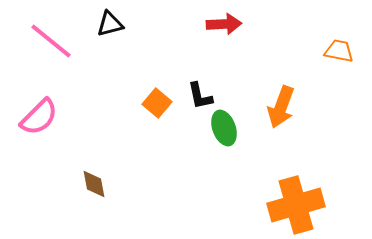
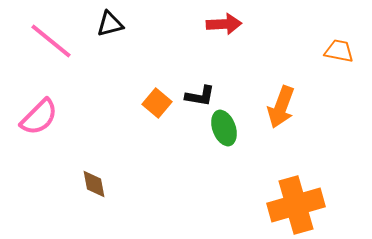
black L-shape: rotated 68 degrees counterclockwise
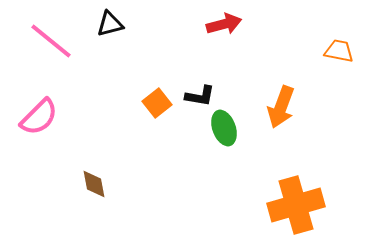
red arrow: rotated 12 degrees counterclockwise
orange square: rotated 12 degrees clockwise
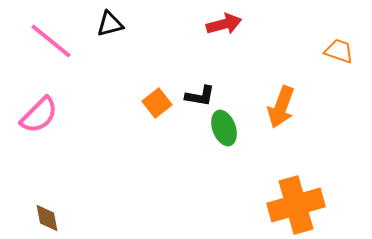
orange trapezoid: rotated 8 degrees clockwise
pink semicircle: moved 2 px up
brown diamond: moved 47 px left, 34 px down
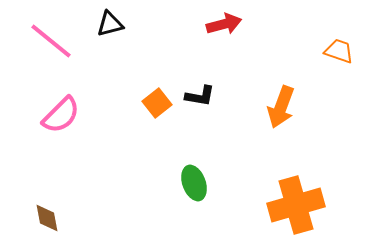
pink semicircle: moved 22 px right
green ellipse: moved 30 px left, 55 px down
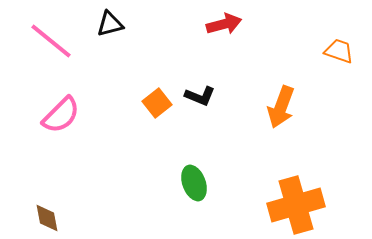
black L-shape: rotated 12 degrees clockwise
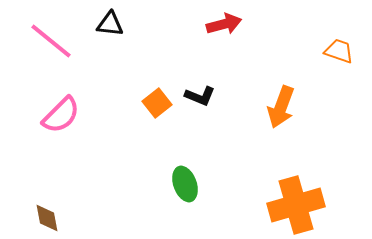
black triangle: rotated 20 degrees clockwise
green ellipse: moved 9 px left, 1 px down
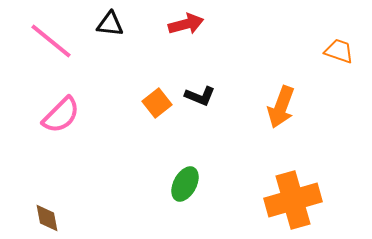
red arrow: moved 38 px left
green ellipse: rotated 48 degrees clockwise
orange cross: moved 3 px left, 5 px up
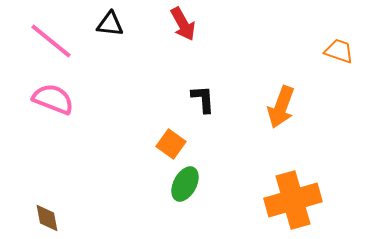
red arrow: moved 3 px left; rotated 76 degrees clockwise
black L-shape: moved 3 px right, 3 px down; rotated 116 degrees counterclockwise
orange square: moved 14 px right, 41 px down; rotated 16 degrees counterclockwise
pink semicircle: moved 8 px left, 16 px up; rotated 114 degrees counterclockwise
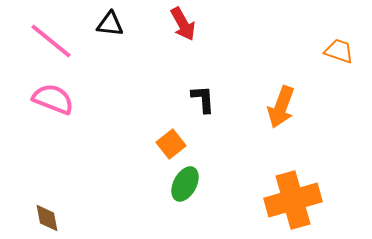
orange square: rotated 16 degrees clockwise
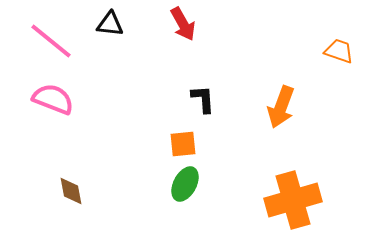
orange square: moved 12 px right; rotated 32 degrees clockwise
brown diamond: moved 24 px right, 27 px up
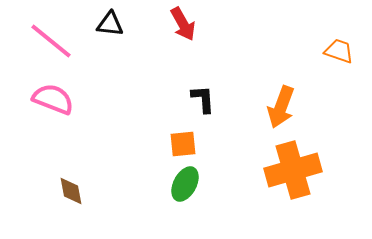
orange cross: moved 30 px up
